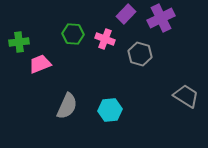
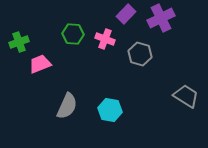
green cross: rotated 12 degrees counterclockwise
cyan hexagon: rotated 15 degrees clockwise
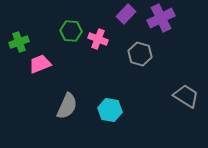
green hexagon: moved 2 px left, 3 px up
pink cross: moved 7 px left
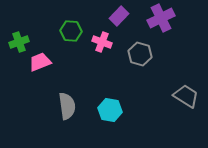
purple rectangle: moved 7 px left, 2 px down
pink cross: moved 4 px right, 3 px down
pink trapezoid: moved 2 px up
gray semicircle: rotated 32 degrees counterclockwise
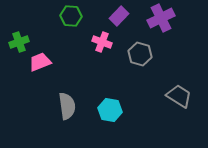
green hexagon: moved 15 px up
gray trapezoid: moved 7 px left
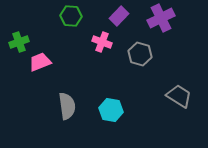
cyan hexagon: moved 1 px right
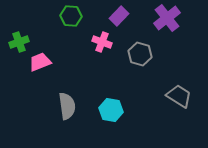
purple cross: moved 6 px right; rotated 12 degrees counterclockwise
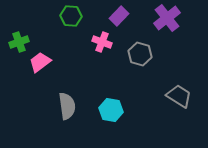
pink trapezoid: rotated 15 degrees counterclockwise
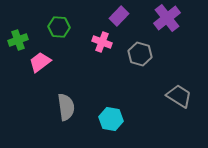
green hexagon: moved 12 px left, 11 px down
green cross: moved 1 px left, 2 px up
gray semicircle: moved 1 px left, 1 px down
cyan hexagon: moved 9 px down
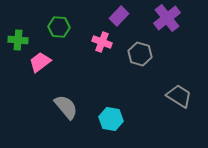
green cross: rotated 24 degrees clockwise
gray semicircle: rotated 32 degrees counterclockwise
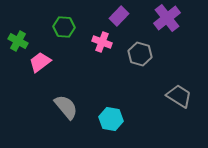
green hexagon: moved 5 px right
green cross: moved 1 px down; rotated 24 degrees clockwise
